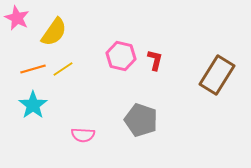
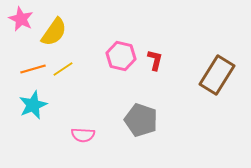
pink star: moved 4 px right, 1 px down
cyan star: rotated 12 degrees clockwise
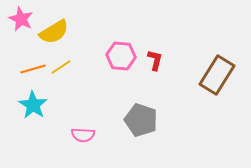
yellow semicircle: rotated 24 degrees clockwise
pink hexagon: rotated 8 degrees counterclockwise
yellow line: moved 2 px left, 2 px up
cyan star: rotated 16 degrees counterclockwise
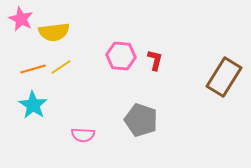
yellow semicircle: rotated 24 degrees clockwise
brown rectangle: moved 7 px right, 2 px down
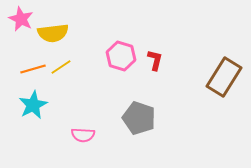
yellow semicircle: moved 1 px left, 1 px down
pink hexagon: rotated 12 degrees clockwise
cyan star: rotated 12 degrees clockwise
gray pentagon: moved 2 px left, 2 px up
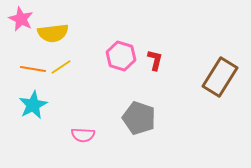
orange line: rotated 25 degrees clockwise
brown rectangle: moved 4 px left
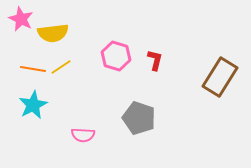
pink hexagon: moved 5 px left
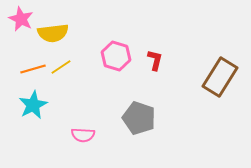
orange line: rotated 25 degrees counterclockwise
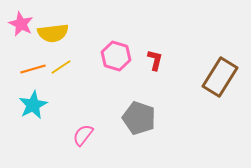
pink star: moved 5 px down
pink semicircle: rotated 125 degrees clockwise
